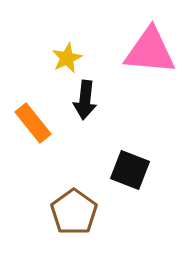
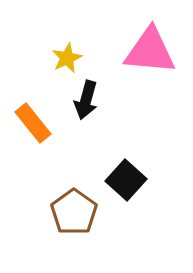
black arrow: moved 1 px right; rotated 9 degrees clockwise
black square: moved 4 px left, 10 px down; rotated 21 degrees clockwise
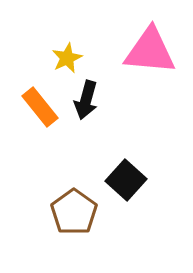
orange rectangle: moved 7 px right, 16 px up
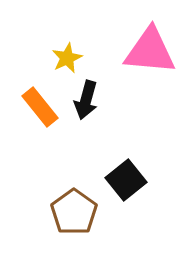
black square: rotated 9 degrees clockwise
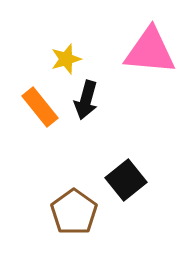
yellow star: moved 1 px left, 1 px down; rotated 8 degrees clockwise
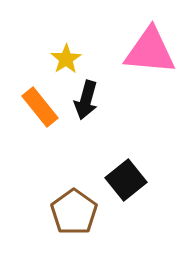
yellow star: rotated 16 degrees counterclockwise
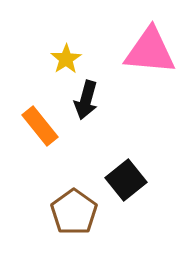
orange rectangle: moved 19 px down
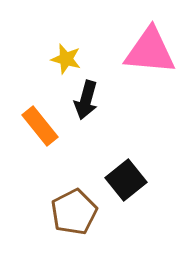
yellow star: rotated 24 degrees counterclockwise
brown pentagon: rotated 9 degrees clockwise
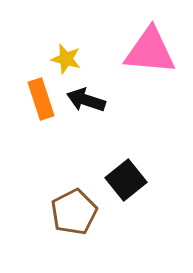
black arrow: rotated 93 degrees clockwise
orange rectangle: moved 1 px right, 27 px up; rotated 21 degrees clockwise
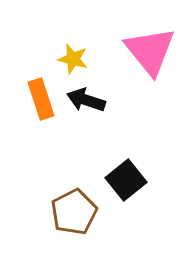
pink triangle: rotated 46 degrees clockwise
yellow star: moved 7 px right
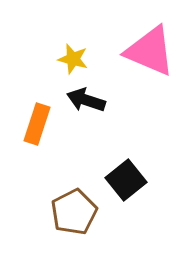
pink triangle: rotated 28 degrees counterclockwise
orange rectangle: moved 4 px left, 25 px down; rotated 36 degrees clockwise
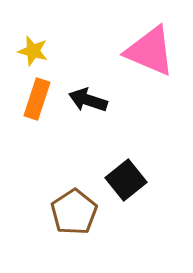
yellow star: moved 40 px left, 8 px up
black arrow: moved 2 px right
orange rectangle: moved 25 px up
brown pentagon: rotated 6 degrees counterclockwise
